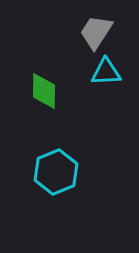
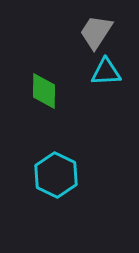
cyan hexagon: moved 3 px down; rotated 12 degrees counterclockwise
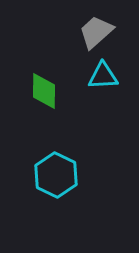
gray trapezoid: rotated 15 degrees clockwise
cyan triangle: moved 3 px left, 4 px down
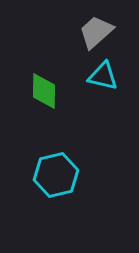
cyan triangle: rotated 16 degrees clockwise
cyan hexagon: rotated 21 degrees clockwise
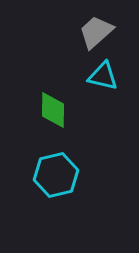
green diamond: moved 9 px right, 19 px down
